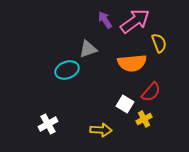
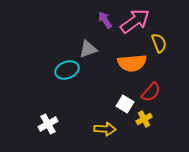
yellow arrow: moved 4 px right, 1 px up
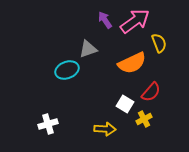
orange semicircle: rotated 20 degrees counterclockwise
white cross: rotated 12 degrees clockwise
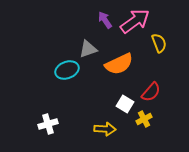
orange semicircle: moved 13 px left, 1 px down
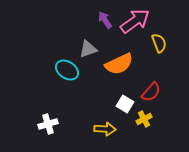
cyan ellipse: rotated 55 degrees clockwise
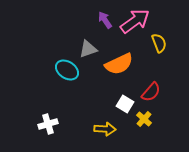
yellow cross: rotated 21 degrees counterclockwise
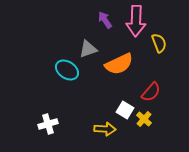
pink arrow: moved 1 px right; rotated 128 degrees clockwise
white square: moved 6 px down
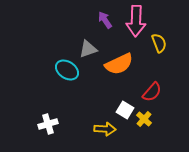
red semicircle: moved 1 px right
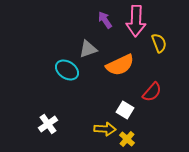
orange semicircle: moved 1 px right, 1 px down
yellow cross: moved 17 px left, 20 px down
white cross: rotated 18 degrees counterclockwise
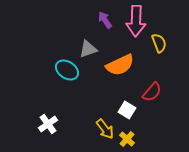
white square: moved 2 px right
yellow arrow: rotated 50 degrees clockwise
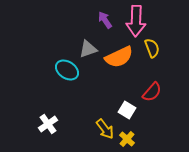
yellow semicircle: moved 7 px left, 5 px down
orange semicircle: moved 1 px left, 8 px up
